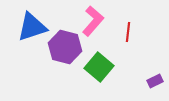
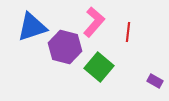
pink L-shape: moved 1 px right, 1 px down
purple rectangle: rotated 56 degrees clockwise
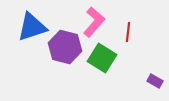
green square: moved 3 px right, 9 px up; rotated 8 degrees counterclockwise
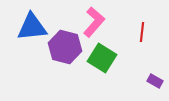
blue triangle: rotated 12 degrees clockwise
red line: moved 14 px right
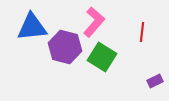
green square: moved 1 px up
purple rectangle: rotated 56 degrees counterclockwise
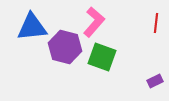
red line: moved 14 px right, 9 px up
green square: rotated 12 degrees counterclockwise
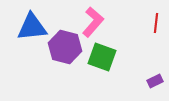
pink L-shape: moved 1 px left
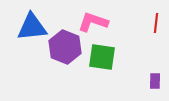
pink L-shape: rotated 112 degrees counterclockwise
purple hexagon: rotated 8 degrees clockwise
green square: rotated 12 degrees counterclockwise
purple rectangle: rotated 63 degrees counterclockwise
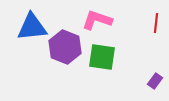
pink L-shape: moved 4 px right, 2 px up
purple rectangle: rotated 35 degrees clockwise
